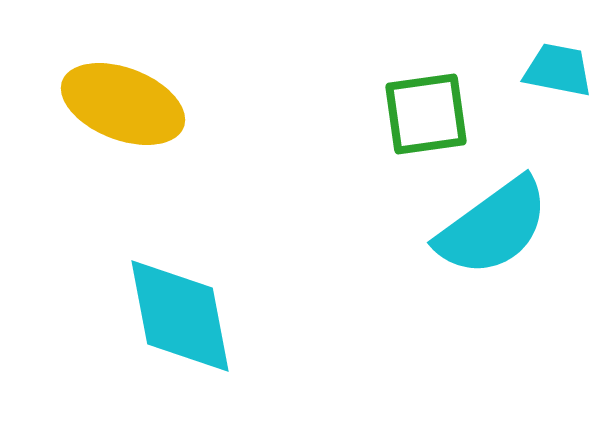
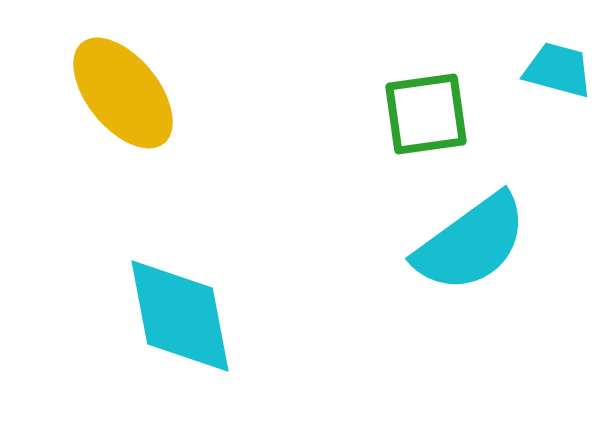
cyan trapezoid: rotated 4 degrees clockwise
yellow ellipse: moved 11 px up; rotated 30 degrees clockwise
cyan semicircle: moved 22 px left, 16 px down
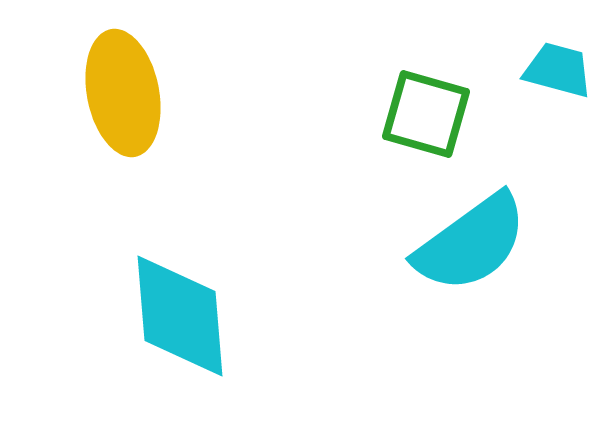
yellow ellipse: rotated 28 degrees clockwise
green square: rotated 24 degrees clockwise
cyan diamond: rotated 6 degrees clockwise
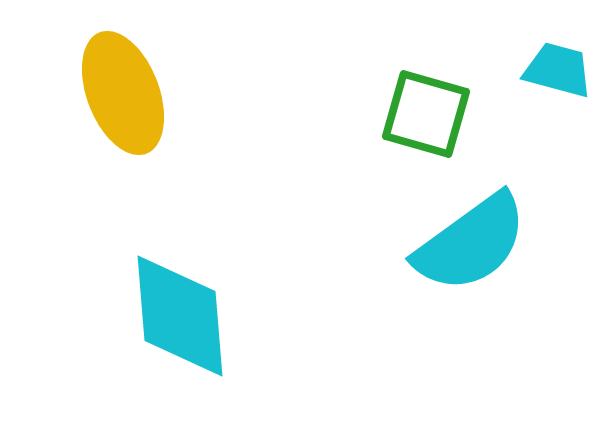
yellow ellipse: rotated 10 degrees counterclockwise
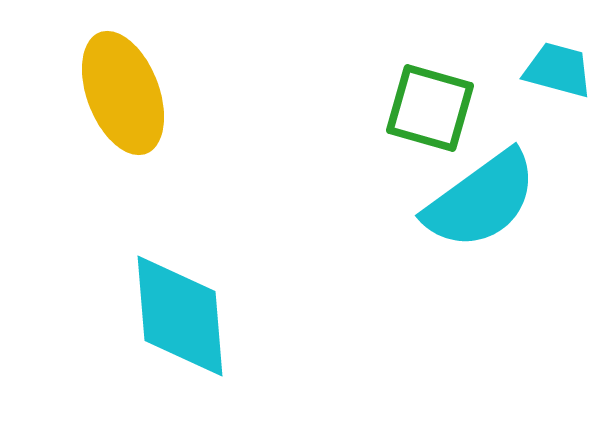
green square: moved 4 px right, 6 px up
cyan semicircle: moved 10 px right, 43 px up
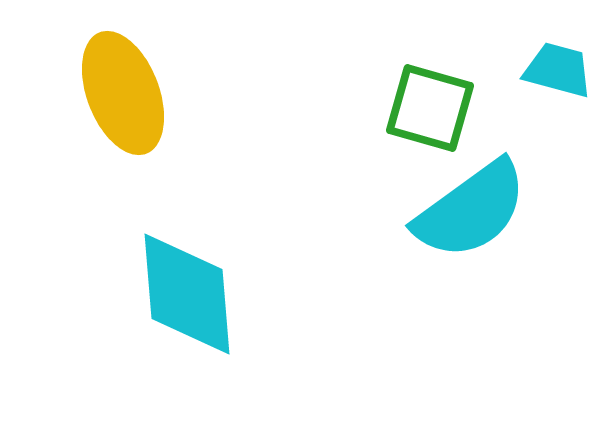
cyan semicircle: moved 10 px left, 10 px down
cyan diamond: moved 7 px right, 22 px up
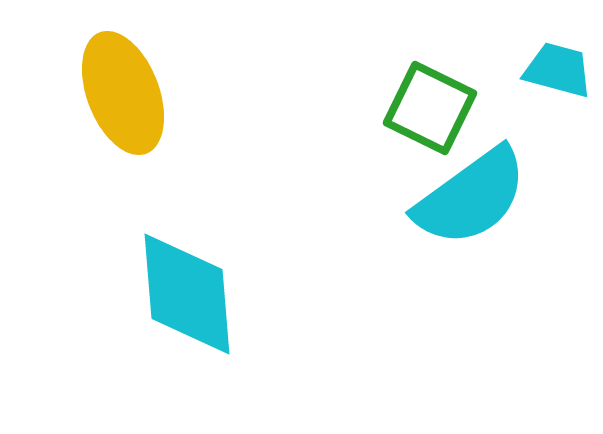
green square: rotated 10 degrees clockwise
cyan semicircle: moved 13 px up
